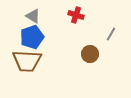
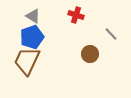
gray line: rotated 72 degrees counterclockwise
brown trapezoid: rotated 112 degrees clockwise
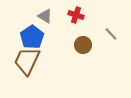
gray triangle: moved 12 px right
blue pentagon: rotated 15 degrees counterclockwise
brown circle: moved 7 px left, 9 px up
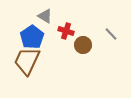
red cross: moved 10 px left, 16 px down
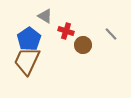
blue pentagon: moved 3 px left, 2 px down
